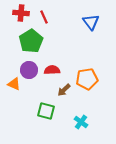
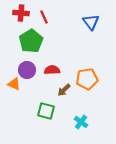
purple circle: moved 2 px left
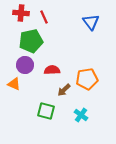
green pentagon: rotated 20 degrees clockwise
purple circle: moved 2 px left, 5 px up
cyan cross: moved 7 px up
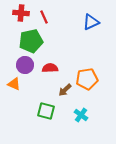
blue triangle: rotated 42 degrees clockwise
red semicircle: moved 2 px left, 2 px up
brown arrow: moved 1 px right
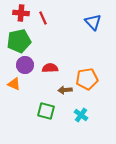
red line: moved 1 px left, 1 px down
blue triangle: moved 2 px right; rotated 48 degrees counterclockwise
green pentagon: moved 12 px left
brown arrow: rotated 40 degrees clockwise
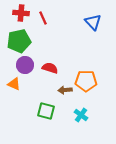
red semicircle: rotated 21 degrees clockwise
orange pentagon: moved 1 px left, 2 px down; rotated 10 degrees clockwise
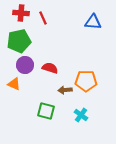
blue triangle: rotated 42 degrees counterclockwise
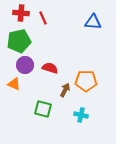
brown arrow: rotated 120 degrees clockwise
green square: moved 3 px left, 2 px up
cyan cross: rotated 24 degrees counterclockwise
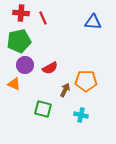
red semicircle: rotated 133 degrees clockwise
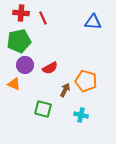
orange pentagon: rotated 15 degrees clockwise
